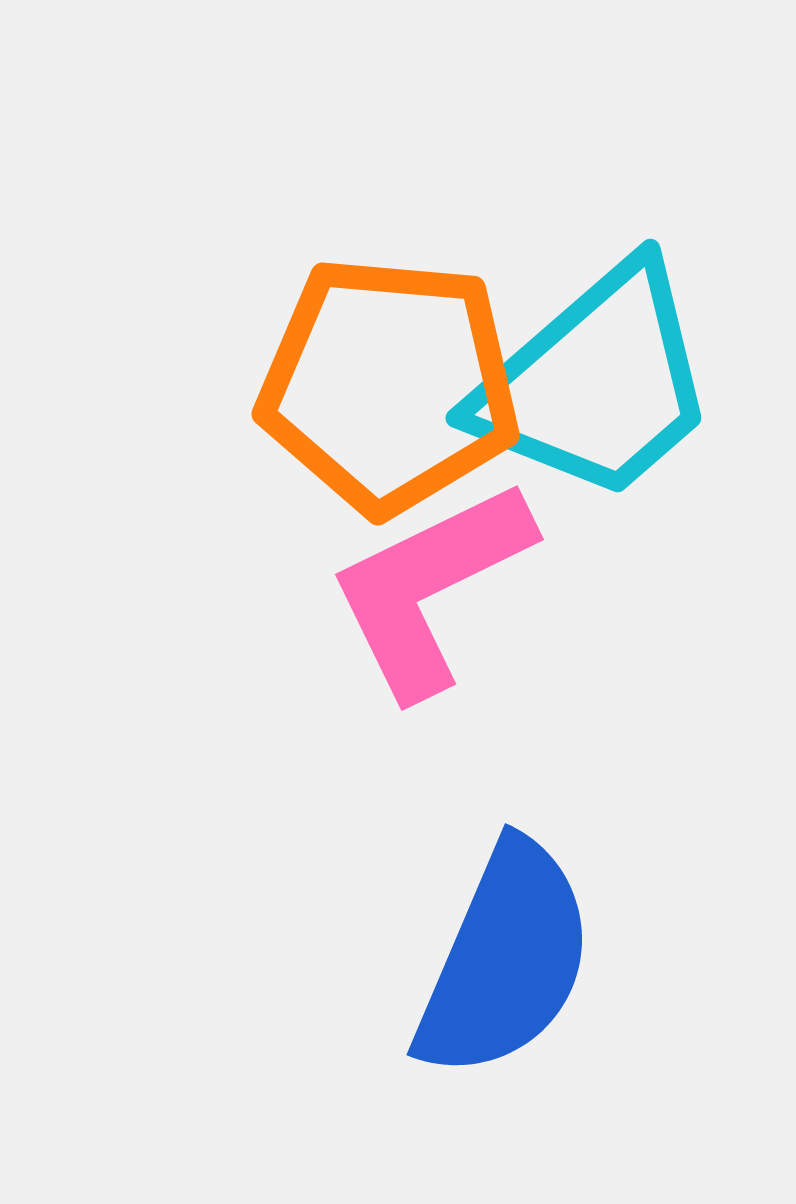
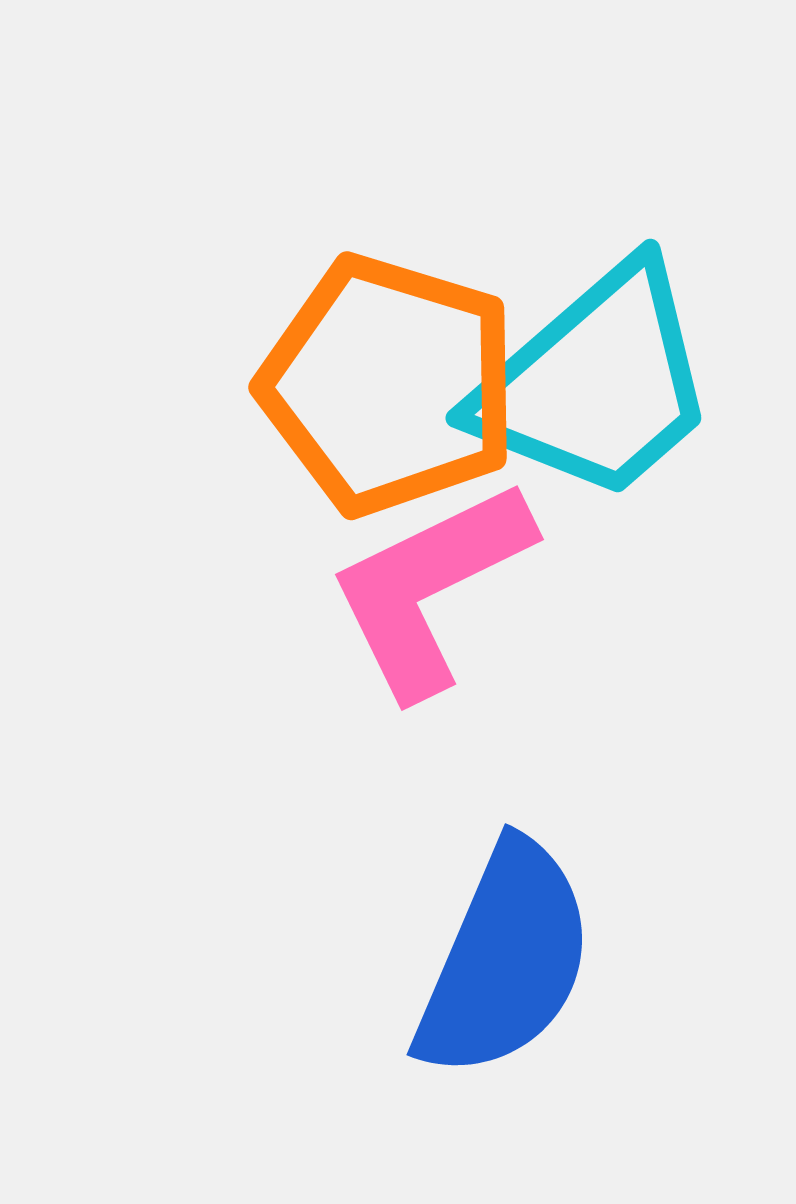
orange pentagon: rotated 12 degrees clockwise
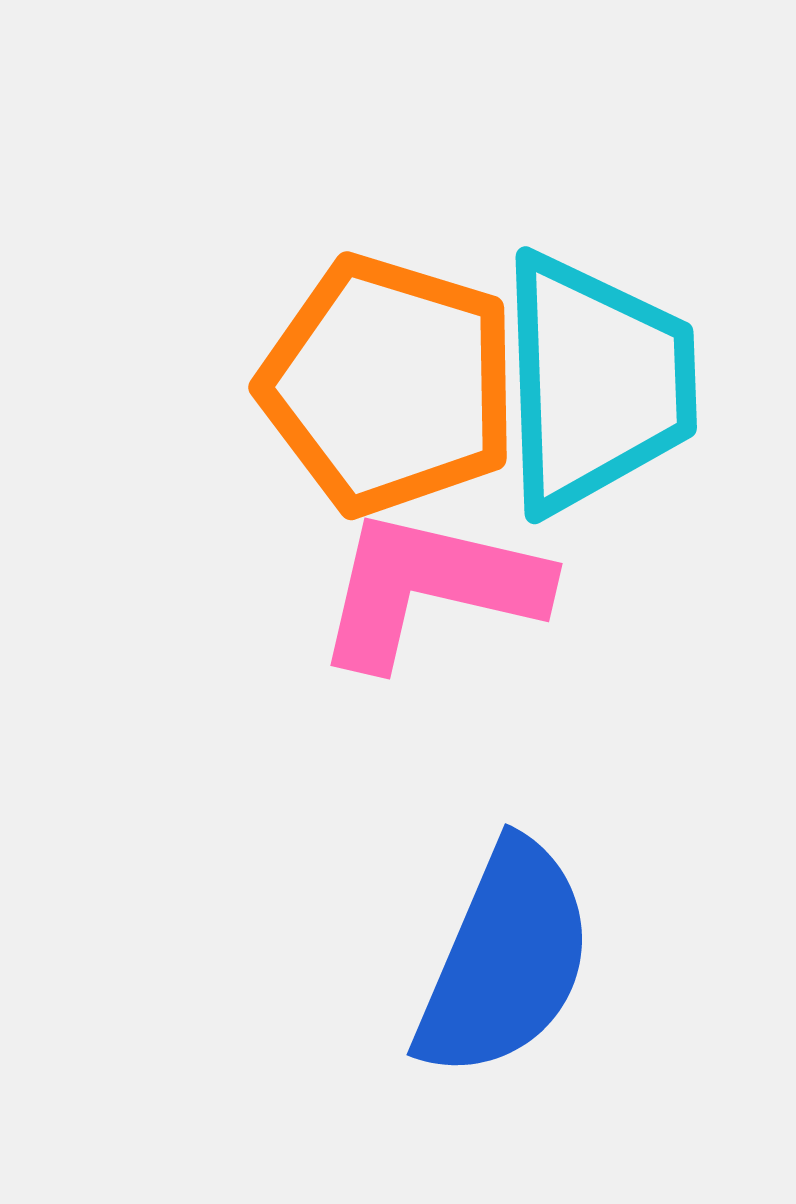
cyan trapezoid: rotated 51 degrees counterclockwise
pink L-shape: rotated 39 degrees clockwise
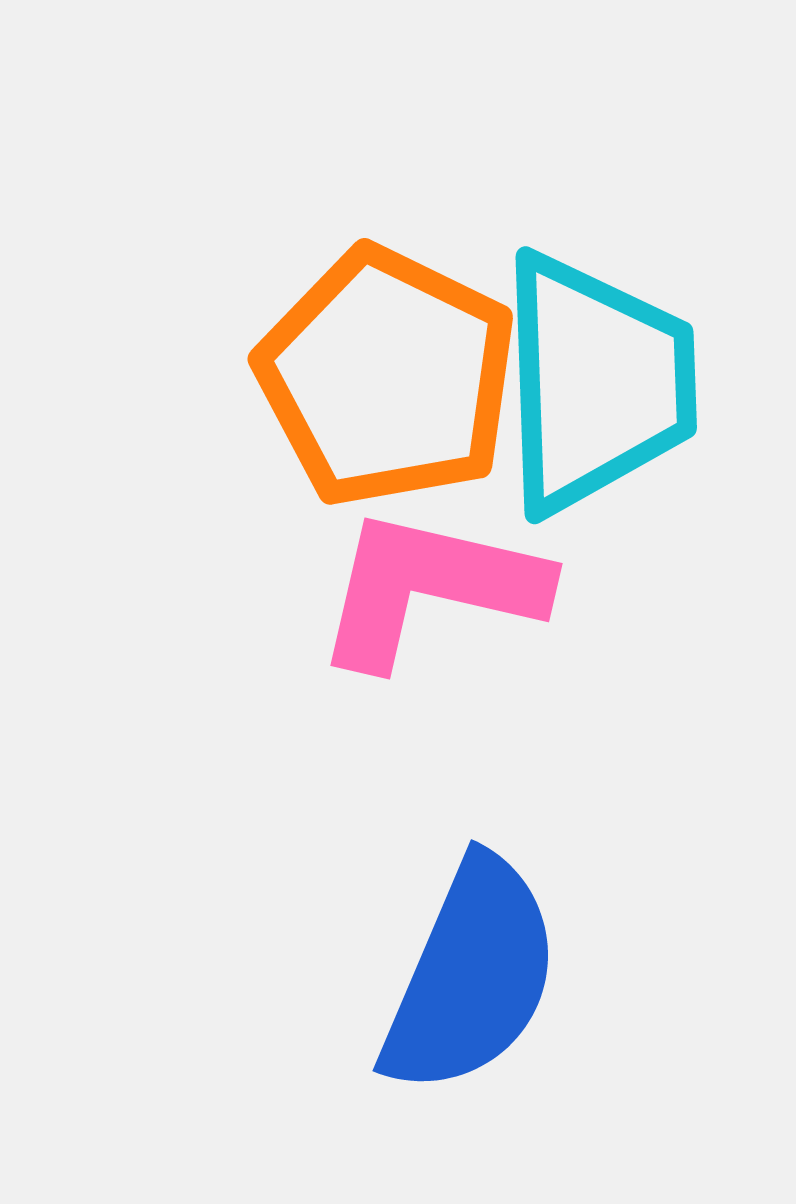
orange pentagon: moved 2 px left, 8 px up; rotated 9 degrees clockwise
blue semicircle: moved 34 px left, 16 px down
